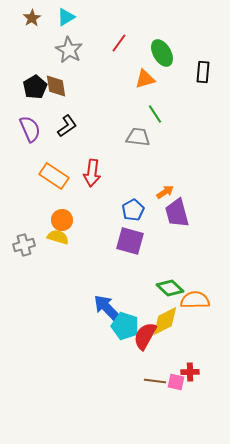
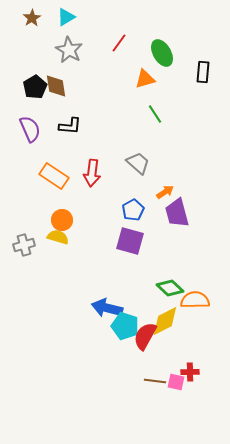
black L-shape: moved 3 px right; rotated 40 degrees clockwise
gray trapezoid: moved 26 px down; rotated 35 degrees clockwise
blue arrow: rotated 32 degrees counterclockwise
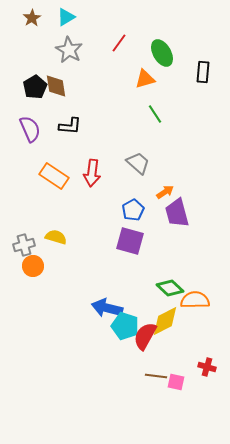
orange circle: moved 29 px left, 46 px down
yellow semicircle: moved 2 px left
red cross: moved 17 px right, 5 px up; rotated 18 degrees clockwise
brown line: moved 1 px right, 5 px up
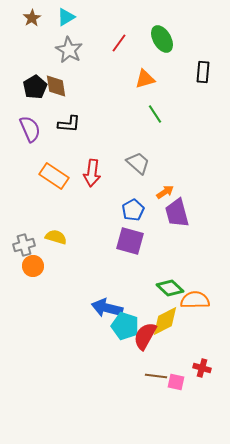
green ellipse: moved 14 px up
black L-shape: moved 1 px left, 2 px up
red cross: moved 5 px left, 1 px down
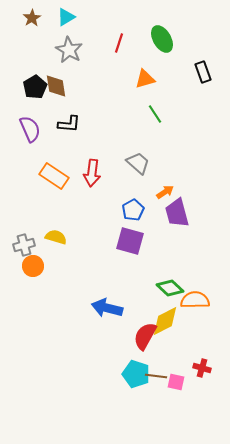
red line: rotated 18 degrees counterclockwise
black rectangle: rotated 25 degrees counterclockwise
cyan pentagon: moved 11 px right, 48 px down
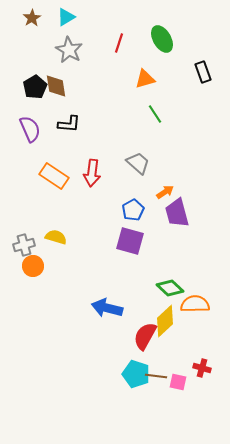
orange semicircle: moved 4 px down
yellow diamond: rotated 16 degrees counterclockwise
pink square: moved 2 px right
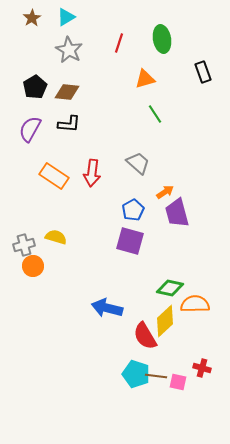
green ellipse: rotated 20 degrees clockwise
brown diamond: moved 11 px right, 6 px down; rotated 75 degrees counterclockwise
purple semicircle: rotated 128 degrees counterclockwise
green diamond: rotated 32 degrees counterclockwise
red semicircle: rotated 60 degrees counterclockwise
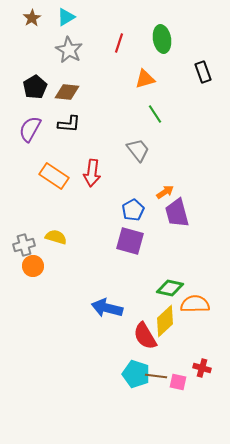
gray trapezoid: moved 13 px up; rotated 10 degrees clockwise
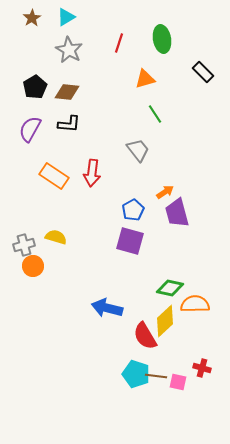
black rectangle: rotated 25 degrees counterclockwise
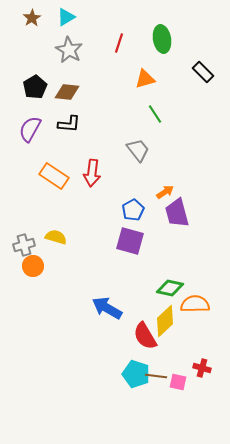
blue arrow: rotated 16 degrees clockwise
